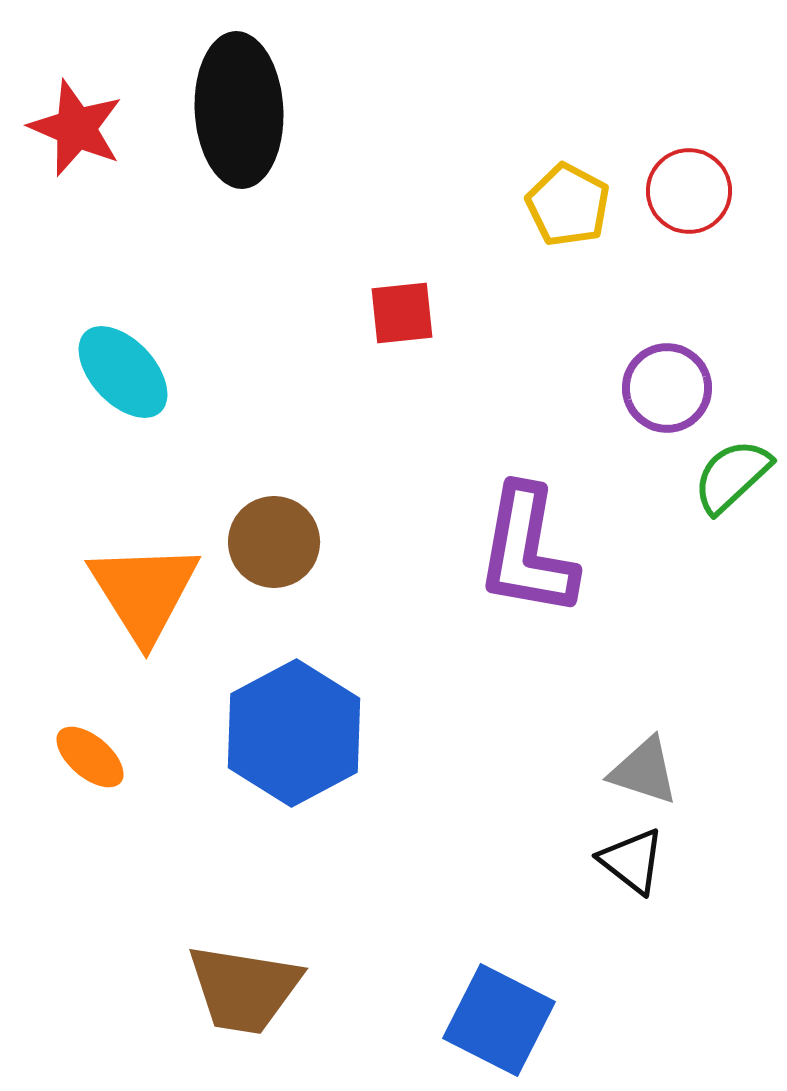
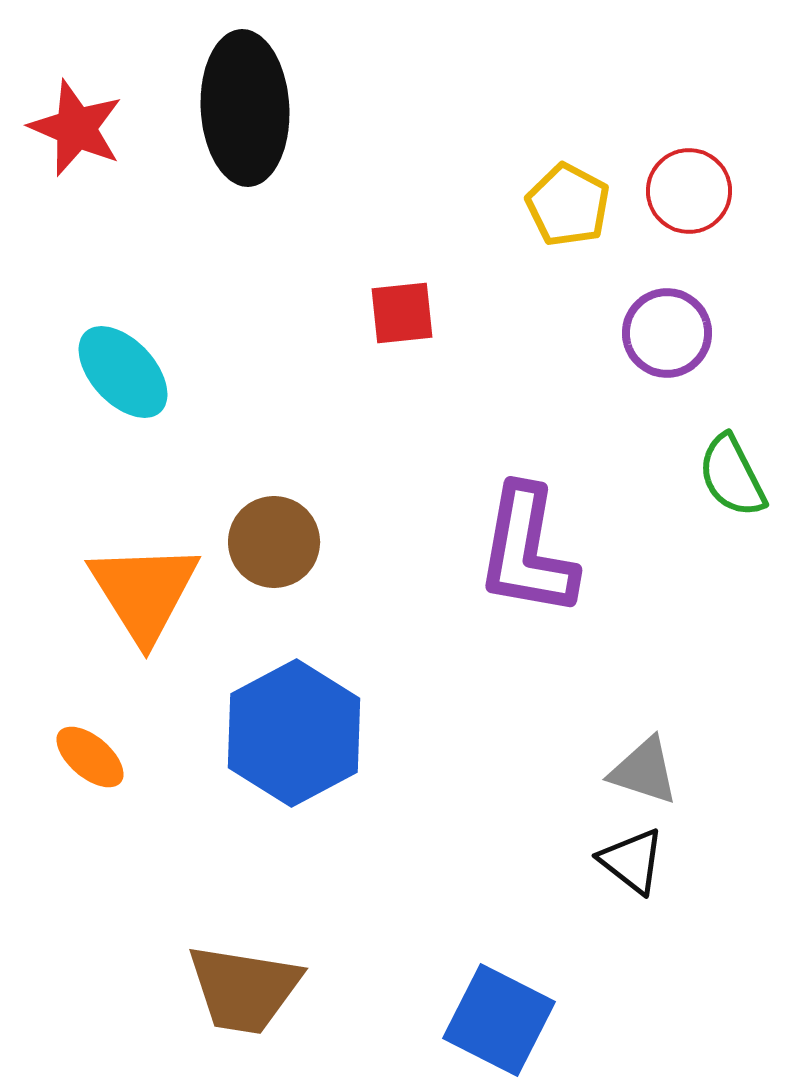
black ellipse: moved 6 px right, 2 px up
purple circle: moved 55 px up
green semicircle: rotated 74 degrees counterclockwise
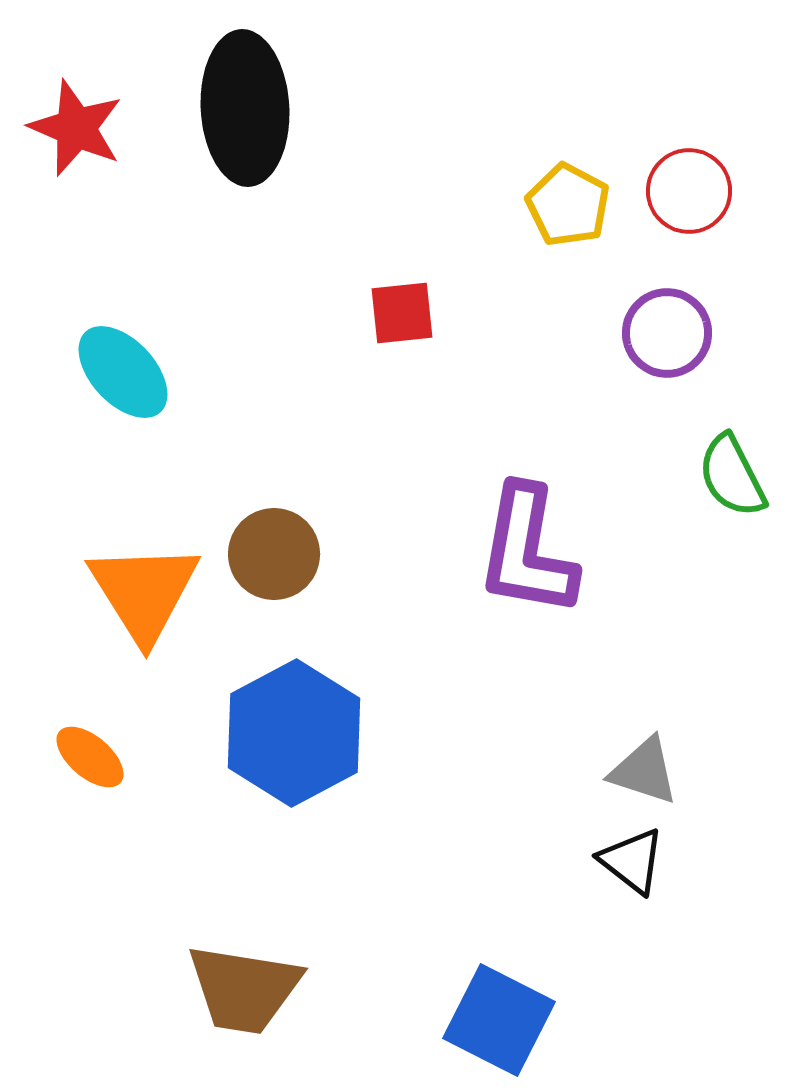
brown circle: moved 12 px down
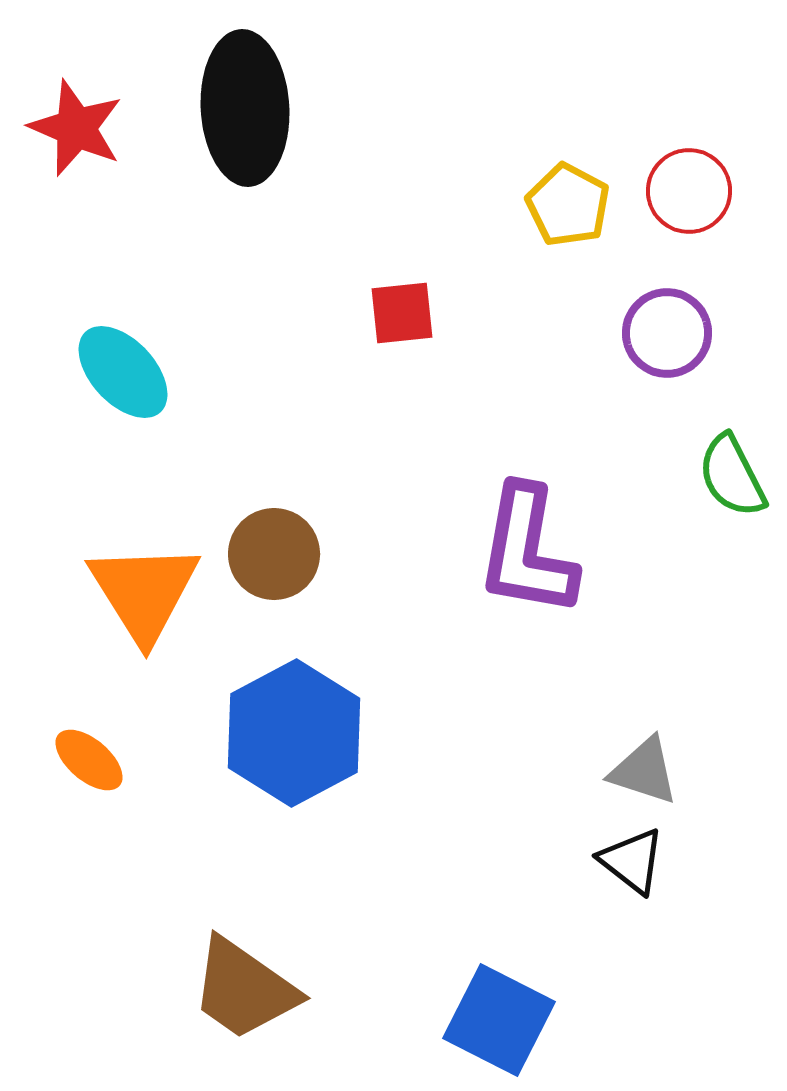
orange ellipse: moved 1 px left, 3 px down
brown trapezoid: rotated 26 degrees clockwise
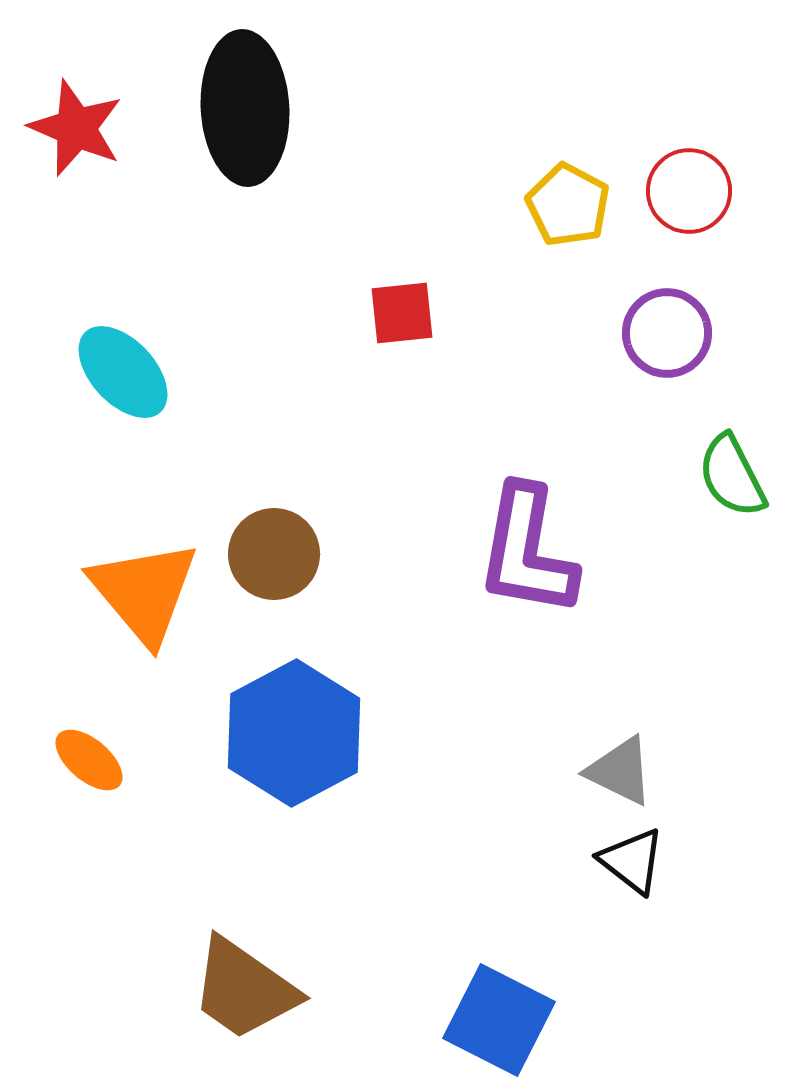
orange triangle: rotated 8 degrees counterclockwise
gray triangle: moved 24 px left; rotated 8 degrees clockwise
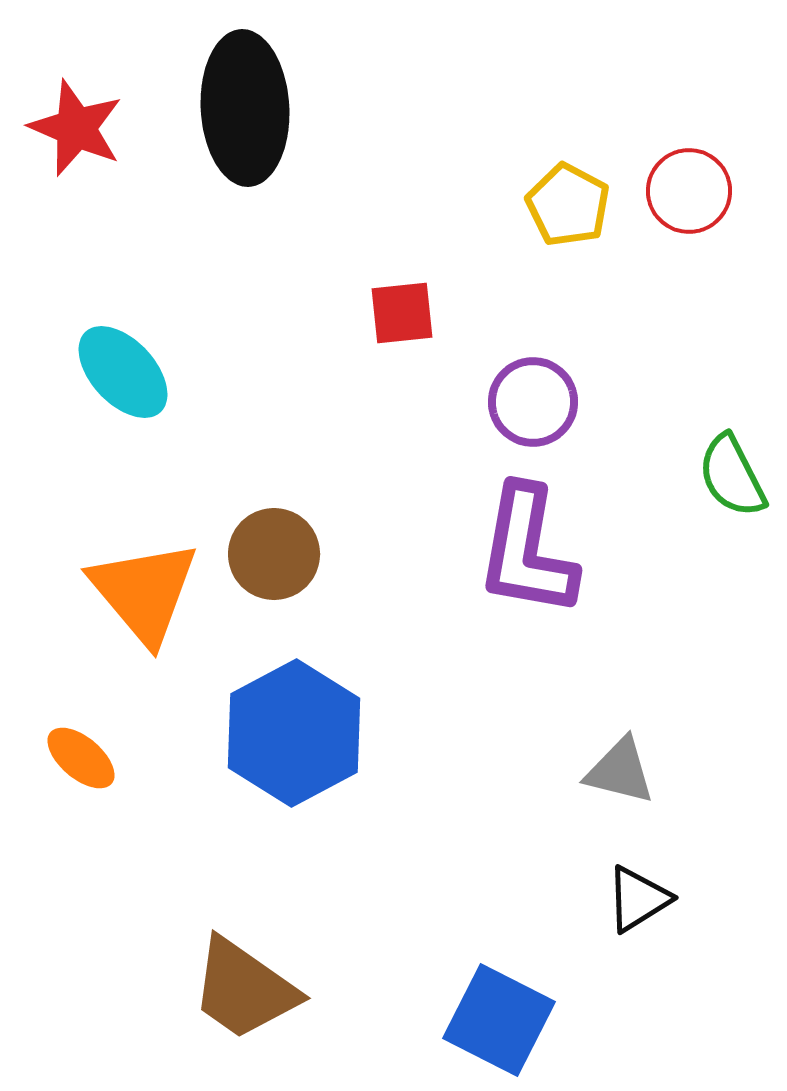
purple circle: moved 134 px left, 69 px down
orange ellipse: moved 8 px left, 2 px up
gray triangle: rotated 12 degrees counterclockwise
black triangle: moved 6 px right, 38 px down; rotated 50 degrees clockwise
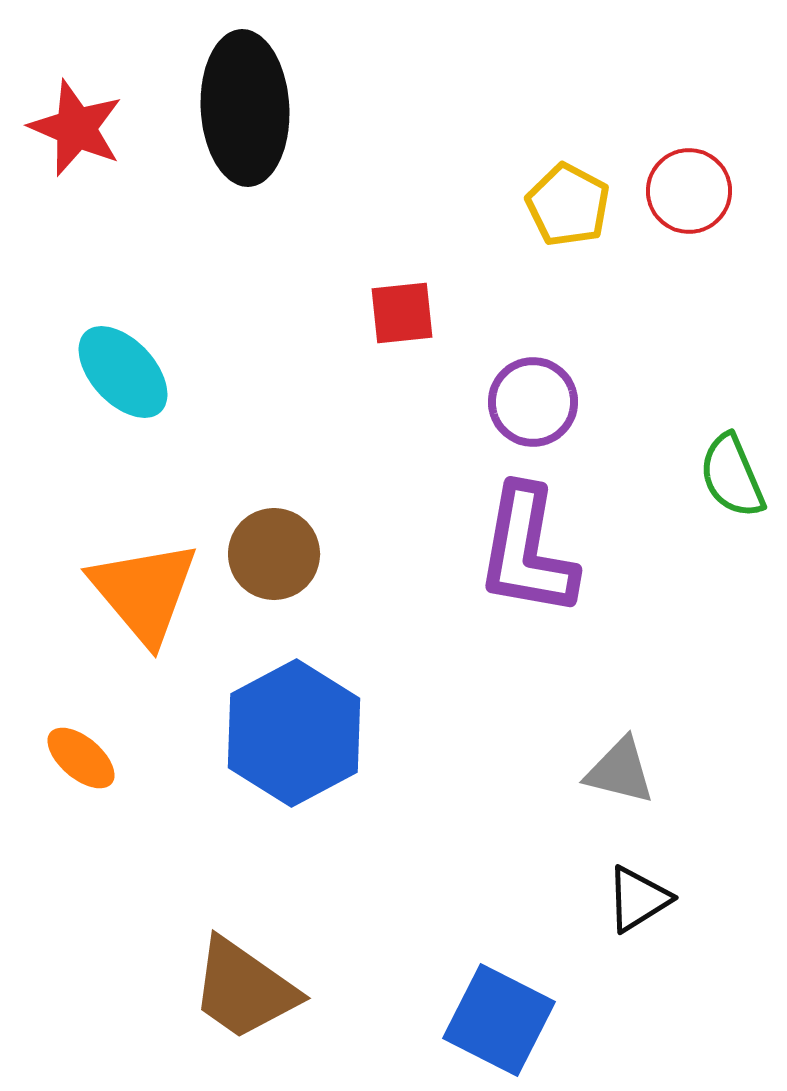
green semicircle: rotated 4 degrees clockwise
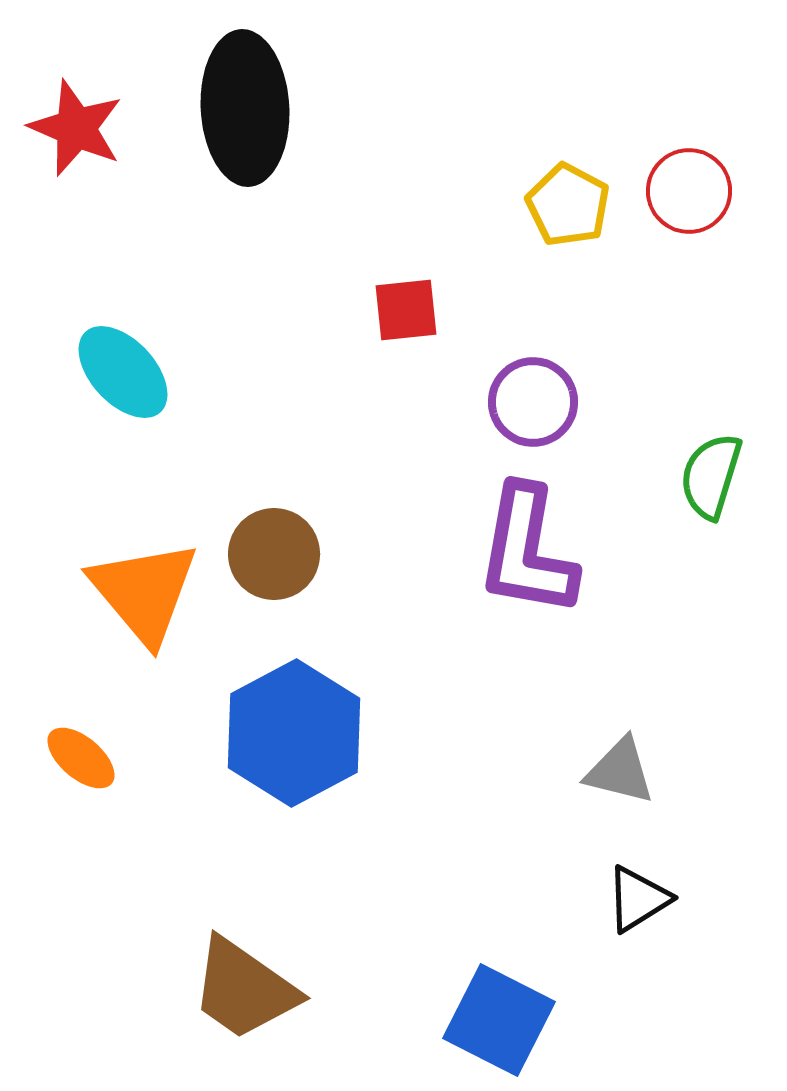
red square: moved 4 px right, 3 px up
green semicircle: moved 21 px left; rotated 40 degrees clockwise
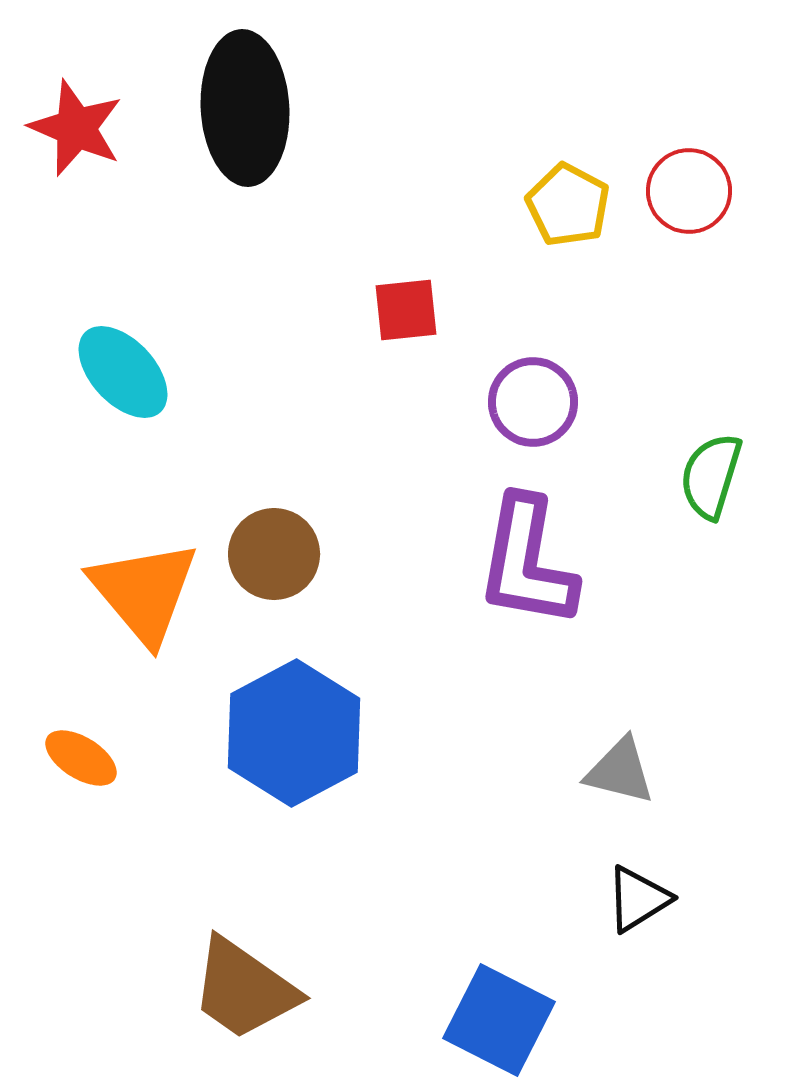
purple L-shape: moved 11 px down
orange ellipse: rotated 8 degrees counterclockwise
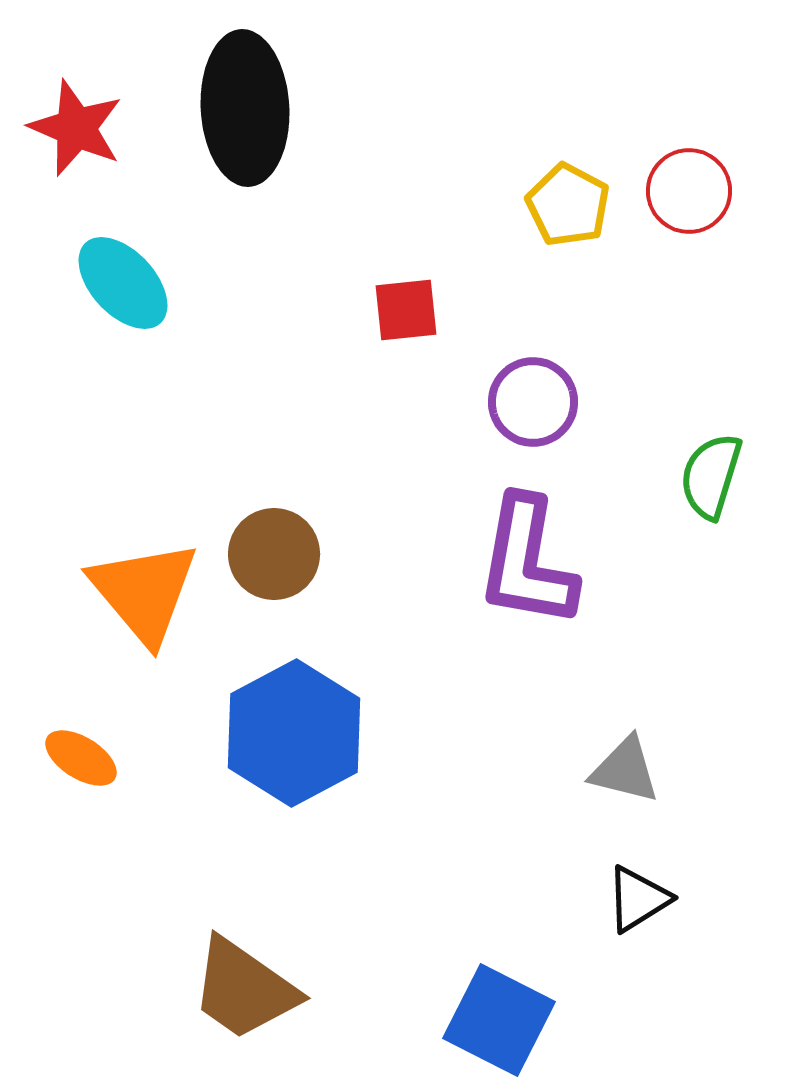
cyan ellipse: moved 89 px up
gray triangle: moved 5 px right, 1 px up
